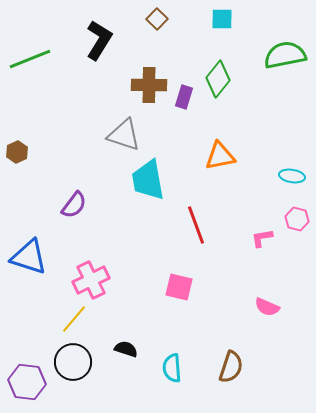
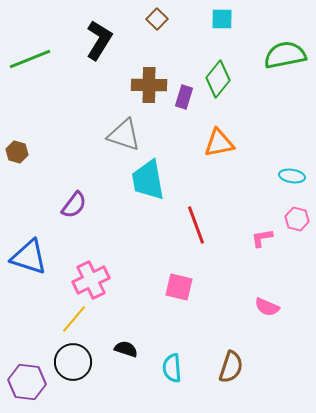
brown hexagon: rotated 20 degrees counterclockwise
orange triangle: moved 1 px left, 13 px up
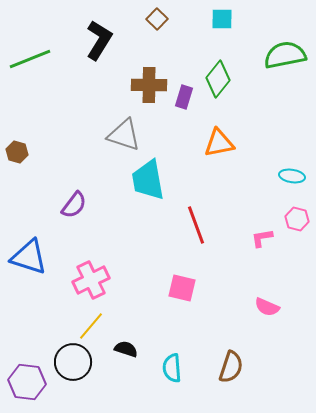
pink square: moved 3 px right, 1 px down
yellow line: moved 17 px right, 7 px down
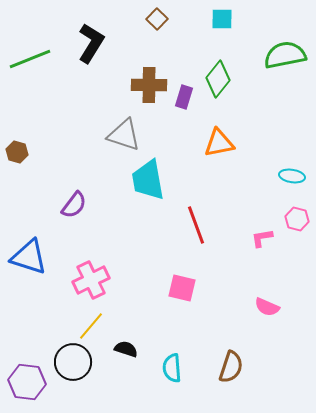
black L-shape: moved 8 px left, 3 px down
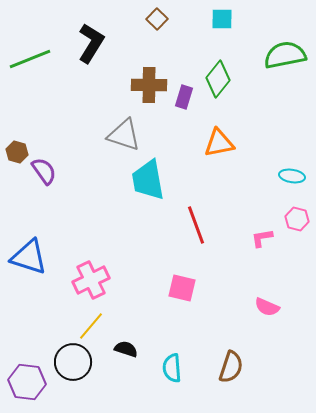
purple semicircle: moved 30 px left, 34 px up; rotated 72 degrees counterclockwise
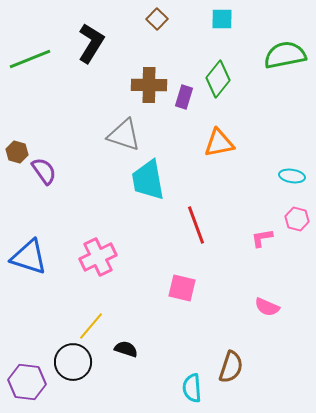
pink cross: moved 7 px right, 23 px up
cyan semicircle: moved 20 px right, 20 px down
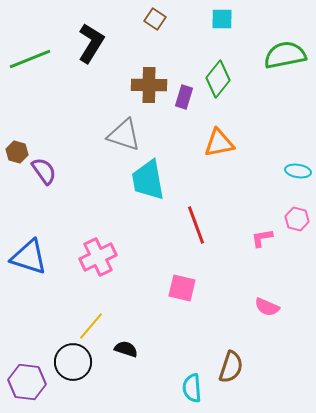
brown square: moved 2 px left; rotated 10 degrees counterclockwise
cyan ellipse: moved 6 px right, 5 px up
